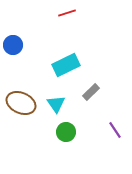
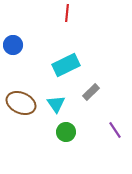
red line: rotated 66 degrees counterclockwise
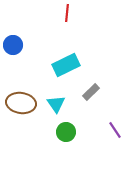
brown ellipse: rotated 16 degrees counterclockwise
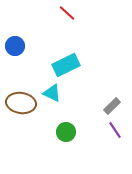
red line: rotated 54 degrees counterclockwise
blue circle: moved 2 px right, 1 px down
gray rectangle: moved 21 px right, 14 px down
cyan triangle: moved 4 px left, 11 px up; rotated 30 degrees counterclockwise
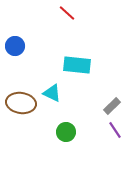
cyan rectangle: moved 11 px right; rotated 32 degrees clockwise
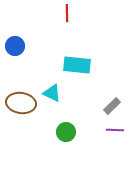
red line: rotated 48 degrees clockwise
purple line: rotated 54 degrees counterclockwise
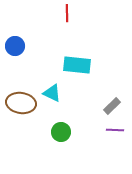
green circle: moved 5 px left
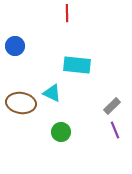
purple line: rotated 66 degrees clockwise
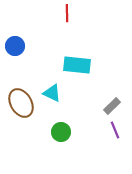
brown ellipse: rotated 52 degrees clockwise
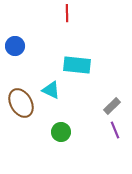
cyan triangle: moved 1 px left, 3 px up
